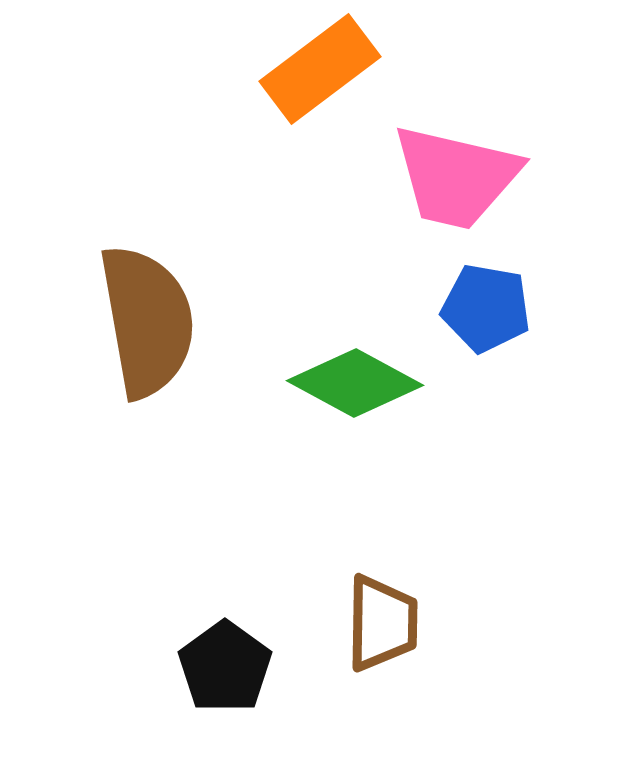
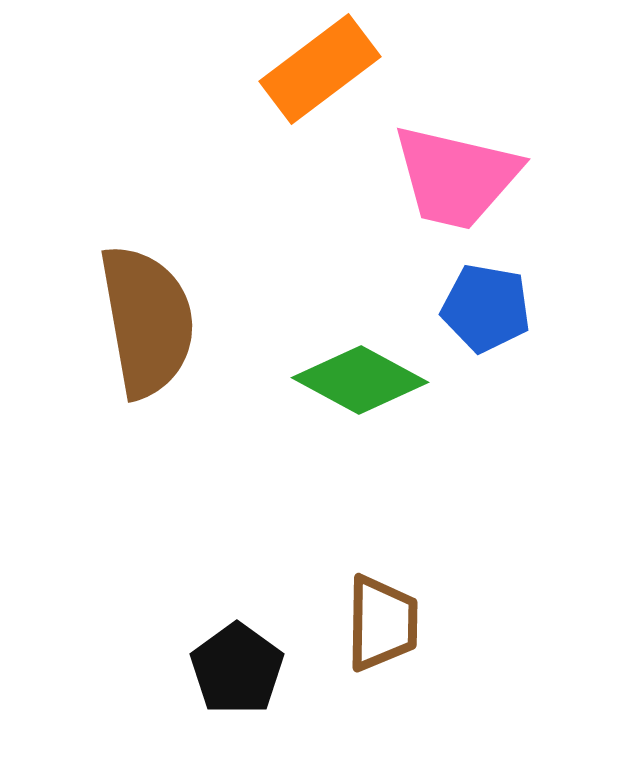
green diamond: moved 5 px right, 3 px up
black pentagon: moved 12 px right, 2 px down
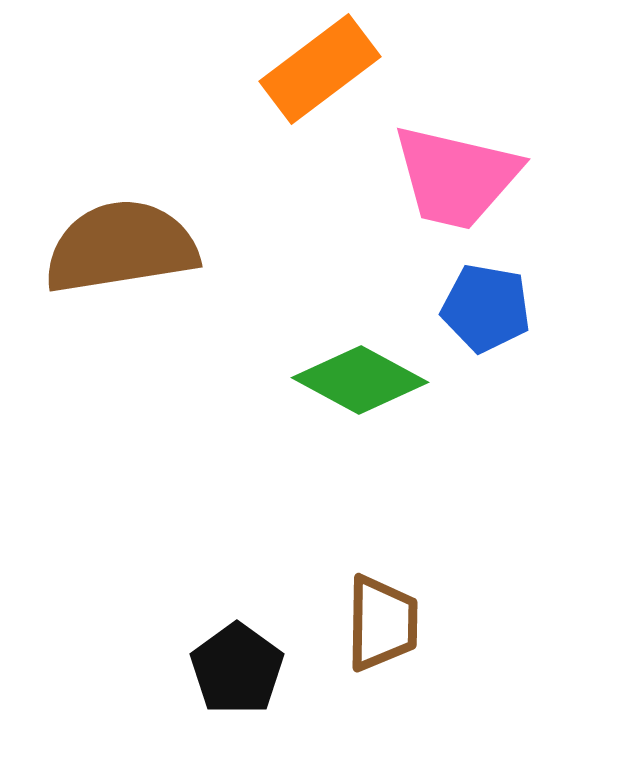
brown semicircle: moved 26 px left, 74 px up; rotated 89 degrees counterclockwise
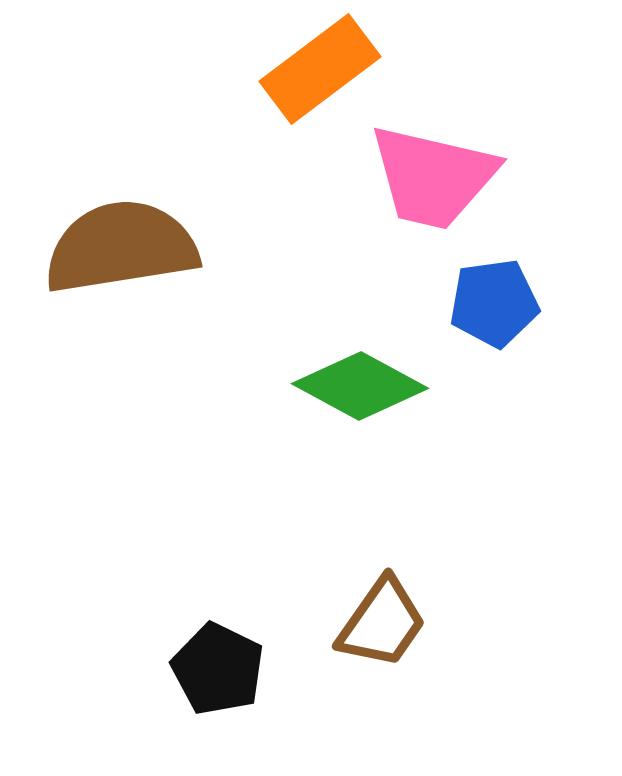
pink trapezoid: moved 23 px left
blue pentagon: moved 8 px right, 5 px up; rotated 18 degrees counterclockwise
green diamond: moved 6 px down
brown trapezoid: rotated 34 degrees clockwise
black pentagon: moved 19 px left; rotated 10 degrees counterclockwise
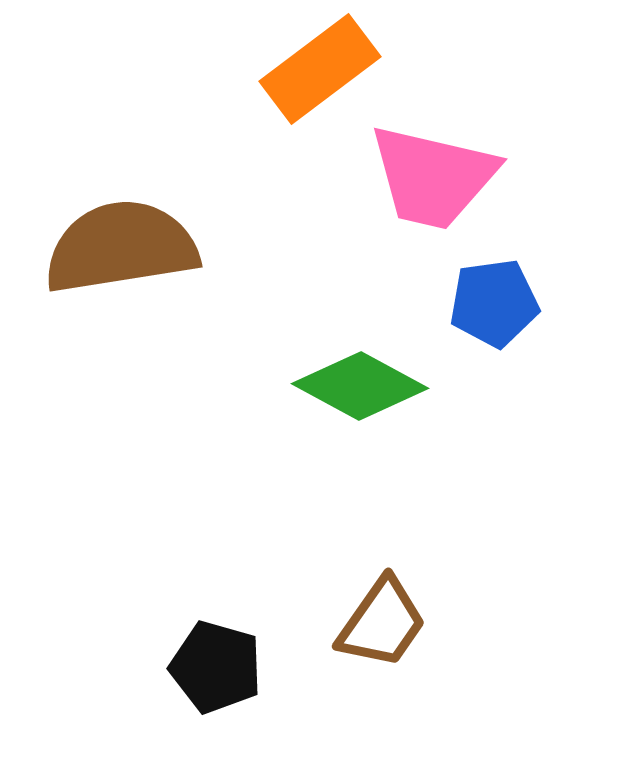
black pentagon: moved 2 px left, 2 px up; rotated 10 degrees counterclockwise
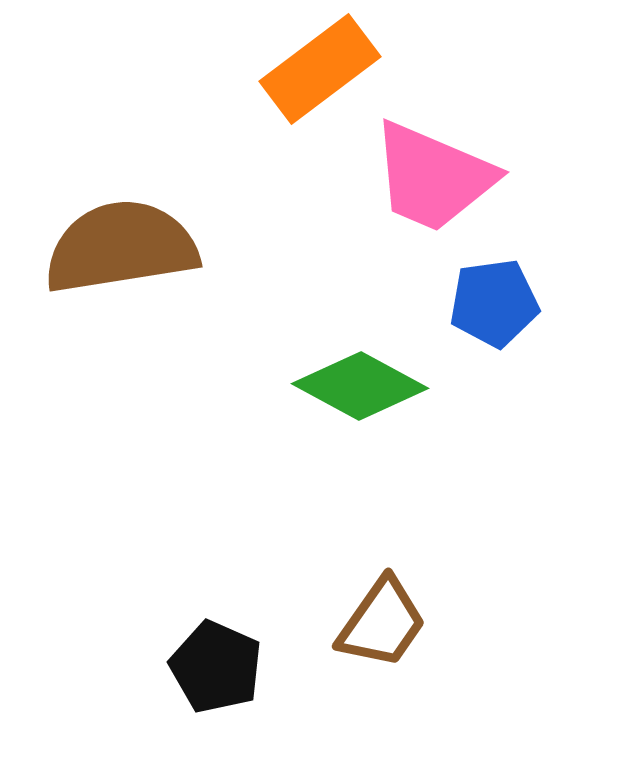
pink trapezoid: rotated 10 degrees clockwise
black pentagon: rotated 8 degrees clockwise
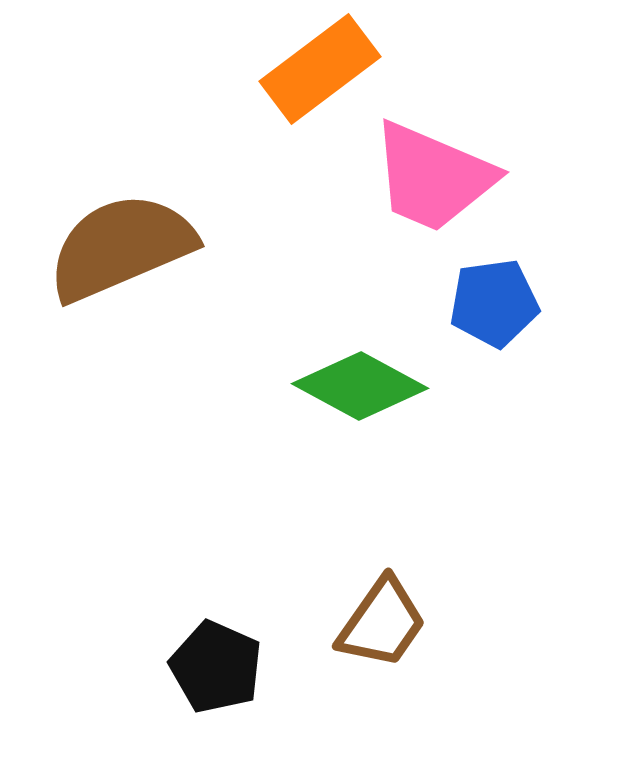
brown semicircle: rotated 14 degrees counterclockwise
